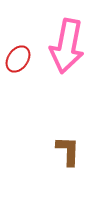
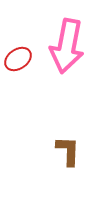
red ellipse: rotated 20 degrees clockwise
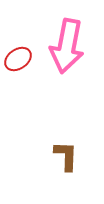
brown L-shape: moved 2 px left, 5 px down
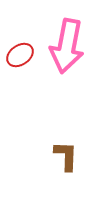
red ellipse: moved 2 px right, 4 px up
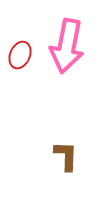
red ellipse: rotated 32 degrees counterclockwise
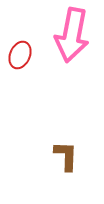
pink arrow: moved 5 px right, 11 px up
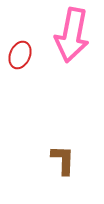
brown L-shape: moved 3 px left, 4 px down
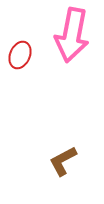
brown L-shape: moved 1 px down; rotated 120 degrees counterclockwise
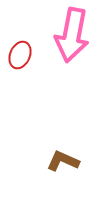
brown L-shape: rotated 52 degrees clockwise
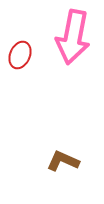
pink arrow: moved 1 px right, 2 px down
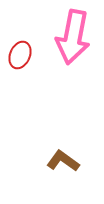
brown L-shape: rotated 12 degrees clockwise
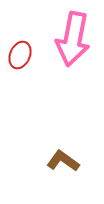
pink arrow: moved 2 px down
